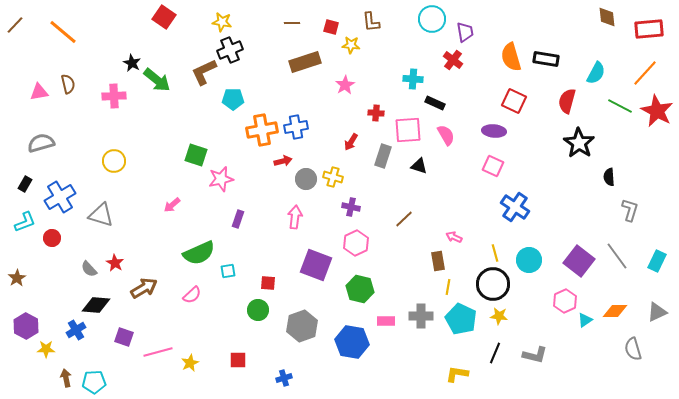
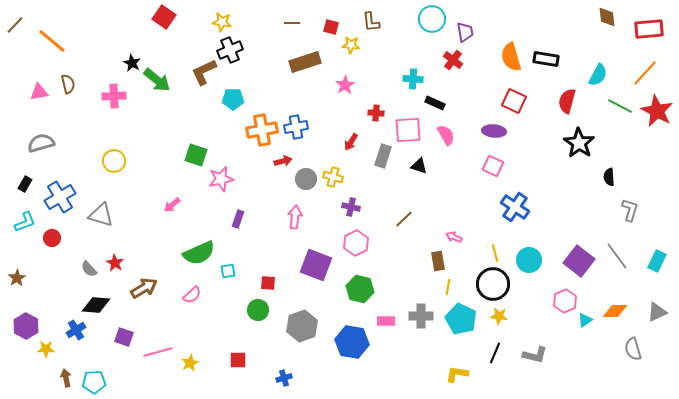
orange line at (63, 32): moved 11 px left, 9 px down
cyan semicircle at (596, 73): moved 2 px right, 2 px down
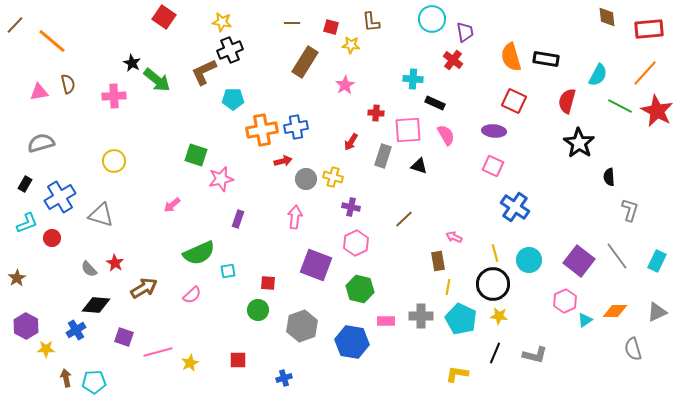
brown rectangle at (305, 62): rotated 40 degrees counterclockwise
cyan L-shape at (25, 222): moved 2 px right, 1 px down
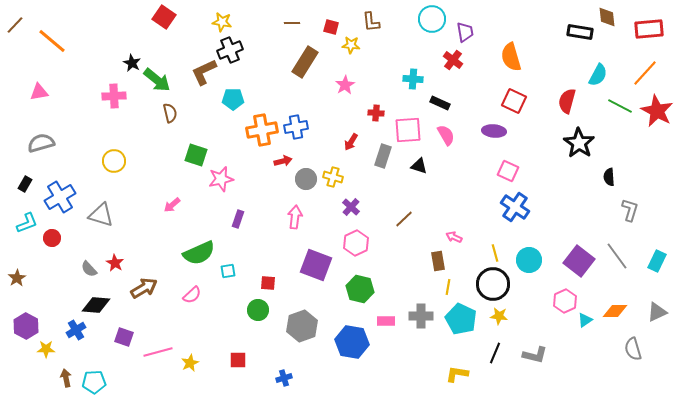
black rectangle at (546, 59): moved 34 px right, 27 px up
brown semicircle at (68, 84): moved 102 px right, 29 px down
black rectangle at (435, 103): moved 5 px right
pink square at (493, 166): moved 15 px right, 5 px down
purple cross at (351, 207): rotated 30 degrees clockwise
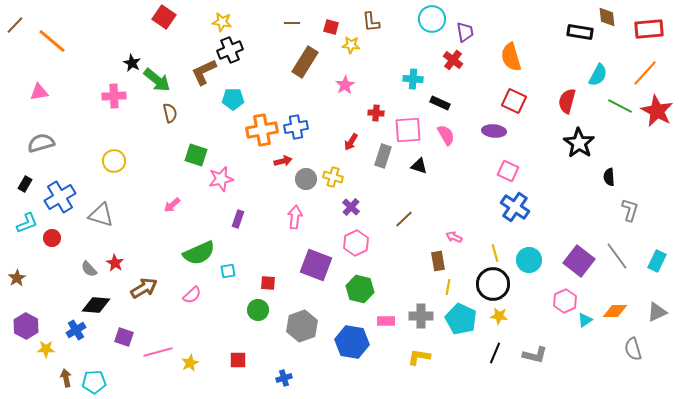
yellow L-shape at (457, 374): moved 38 px left, 17 px up
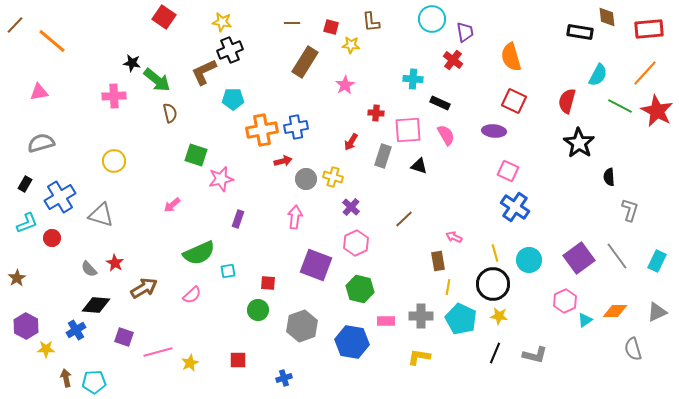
black star at (132, 63): rotated 18 degrees counterclockwise
purple square at (579, 261): moved 3 px up; rotated 16 degrees clockwise
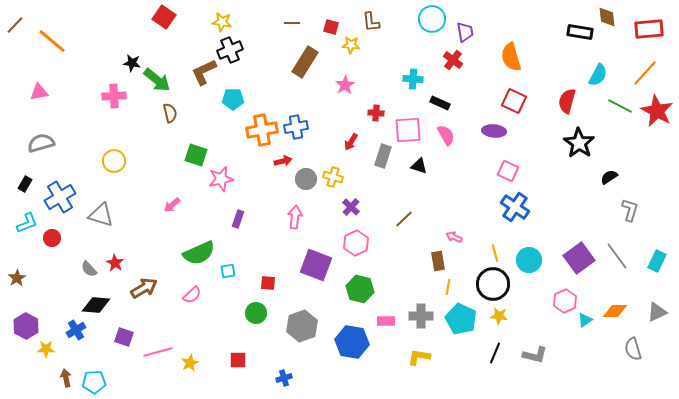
black semicircle at (609, 177): rotated 60 degrees clockwise
green circle at (258, 310): moved 2 px left, 3 px down
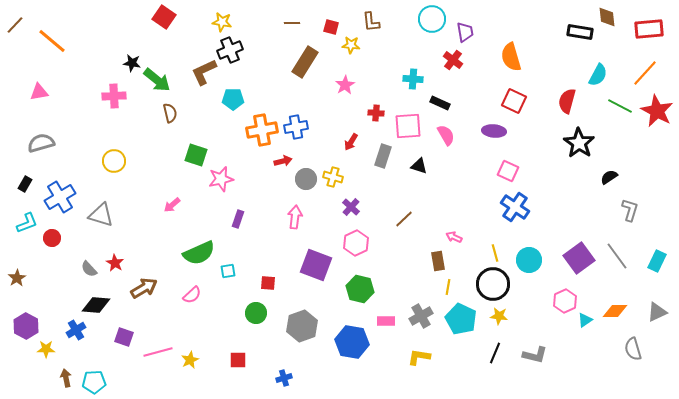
pink square at (408, 130): moved 4 px up
gray cross at (421, 316): rotated 30 degrees counterclockwise
yellow star at (190, 363): moved 3 px up
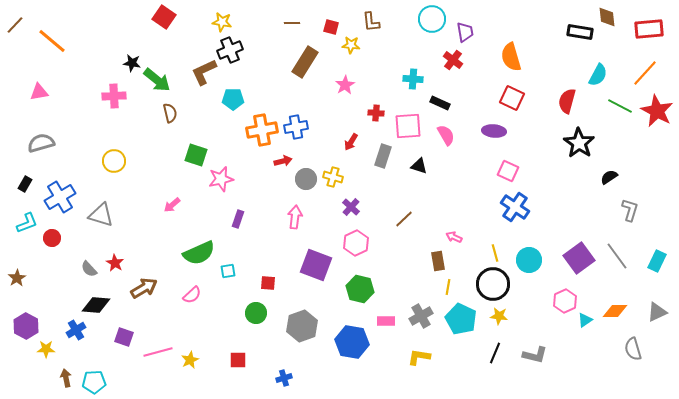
red square at (514, 101): moved 2 px left, 3 px up
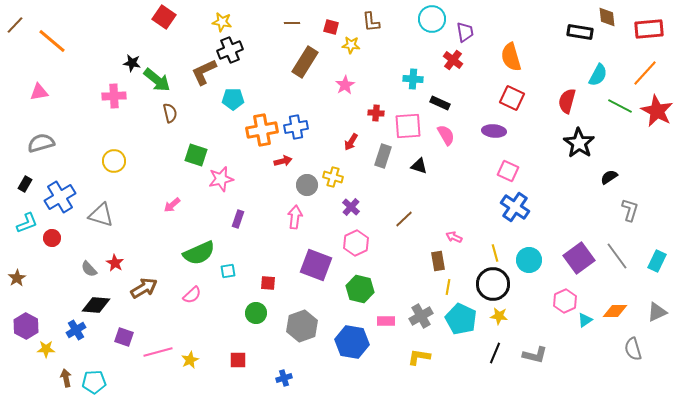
gray circle at (306, 179): moved 1 px right, 6 px down
